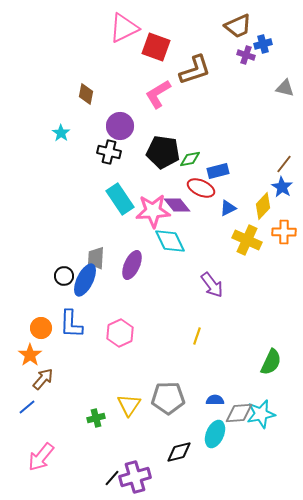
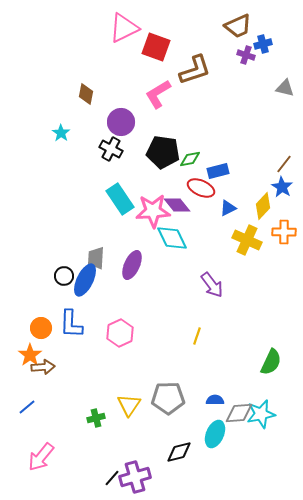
purple circle at (120, 126): moved 1 px right, 4 px up
black cross at (109, 152): moved 2 px right, 3 px up; rotated 15 degrees clockwise
cyan diamond at (170, 241): moved 2 px right, 3 px up
brown arrow at (43, 379): moved 12 px up; rotated 45 degrees clockwise
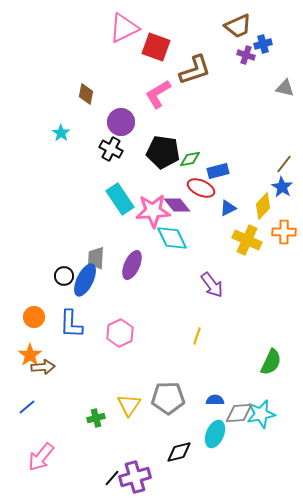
orange circle at (41, 328): moved 7 px left, 11 px up
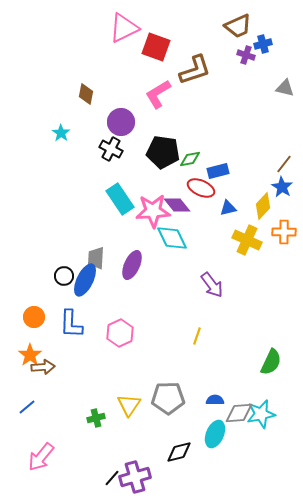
blue triangle at (228, 208): rotated 12 degrees clockwise
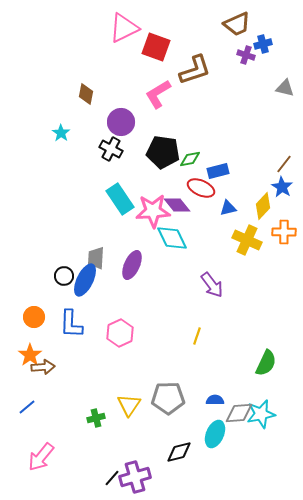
brown trapezoid at (238, 26): moved 1 px left, 2 px up
green semicircle at (271, 362): moved 5 px left, 1 px down
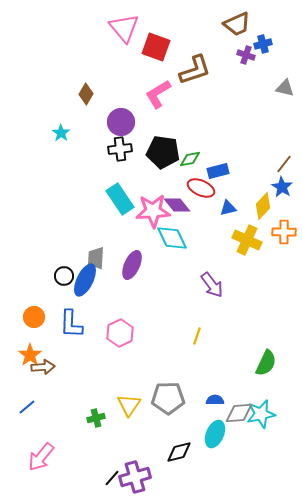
pink triangle at (124, 28): rotated 44 degrees counterclockwise
brown diamond at (86, 94): rotated 20 degrees clockwise
black cross at (111, 149): moved 9 px right; rotated 35 degrees counterclockwise
